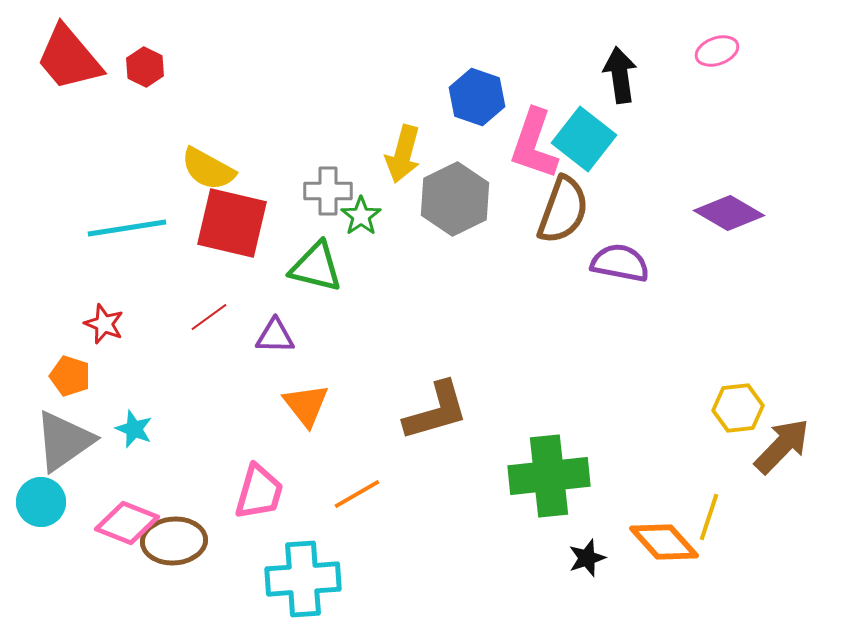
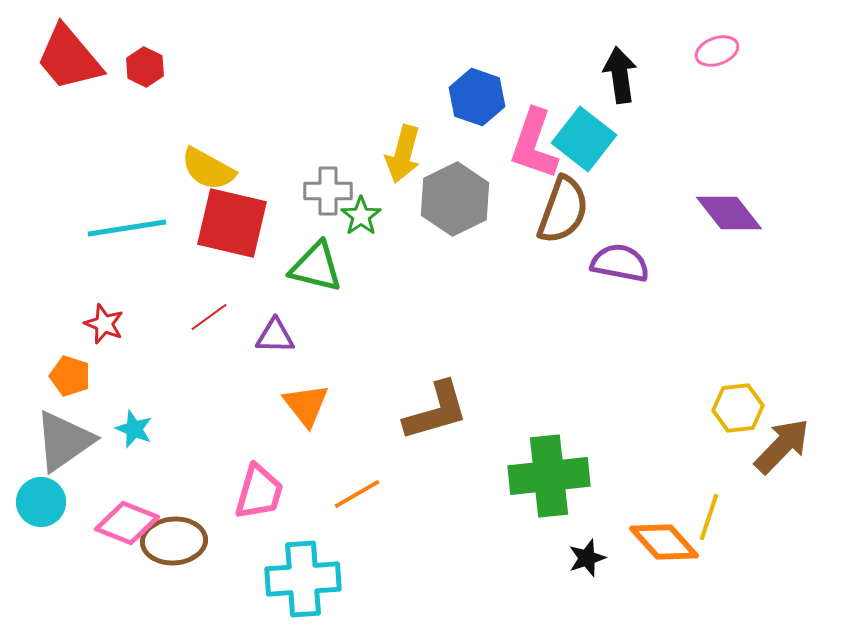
purple diamond: rotated 22 degrees clockwise
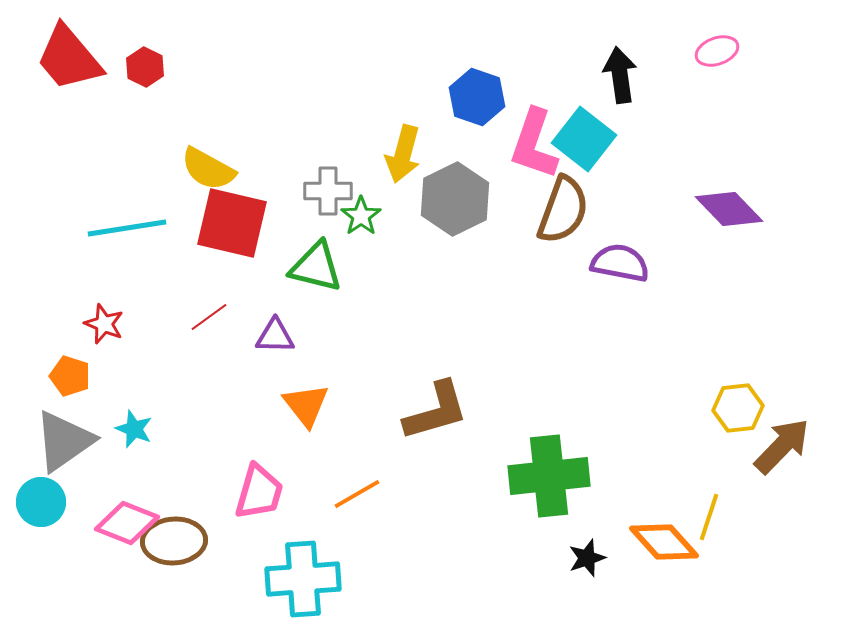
purple diamond: moved 4 px up; rotated 6 degrees counterclockwise
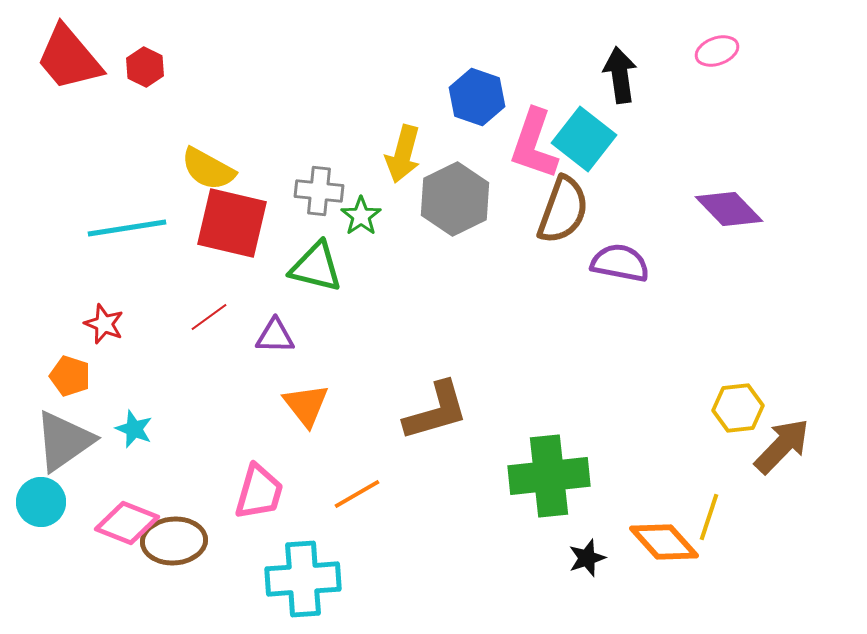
gray cross: moved 9 px left; rotated 6 degrees clockwise
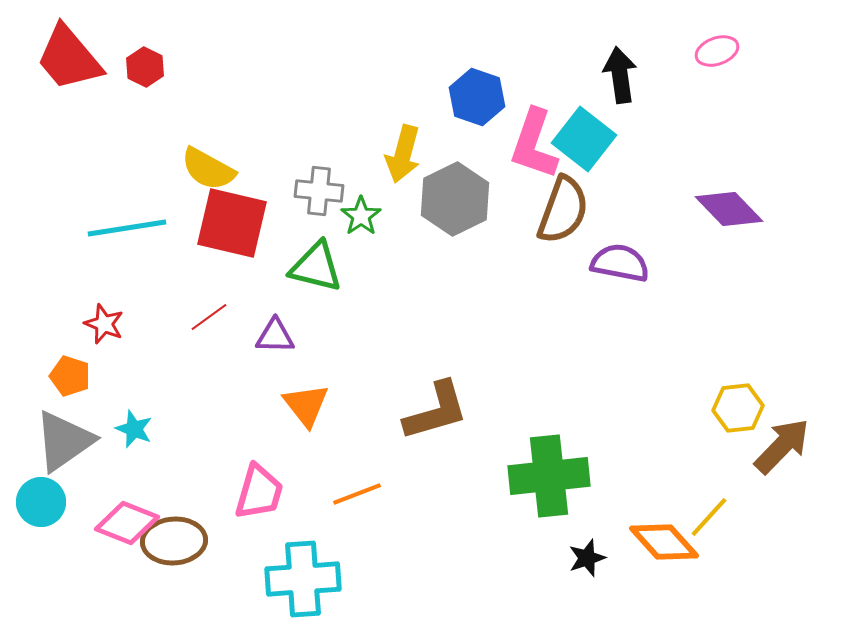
orange line: rotated 9 degrees clockwise
yellow line: rotated 24 degrees clockwise
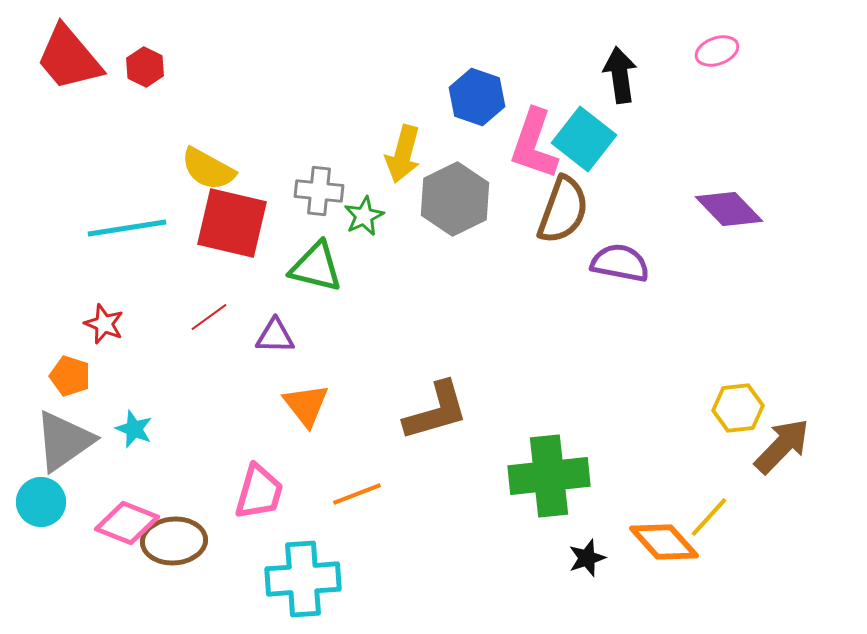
green star: moved 3 px right; rotated 9 degrees clockwise
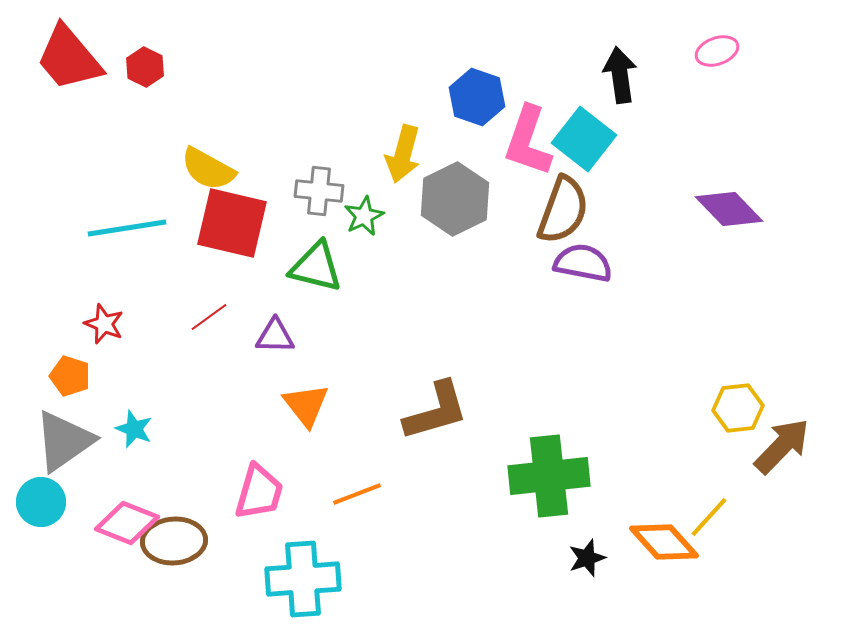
pink L-shape: moved 6 px left, 3 px up
purple semicircle: moved 37 px left
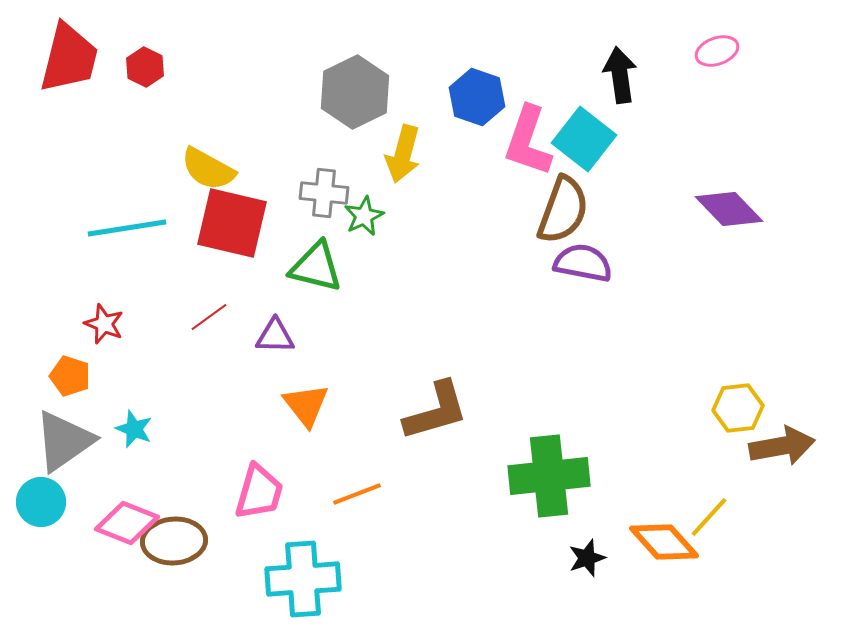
red trapezoid: rotated 126 degrees counterclockwise
gray cross: moved 5 px right, 2 px down
gray hexagon: moved 100 px left, 107 px up
brown arrow: rotated 36 degrees clockwise
